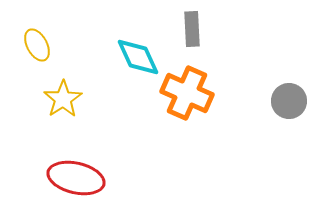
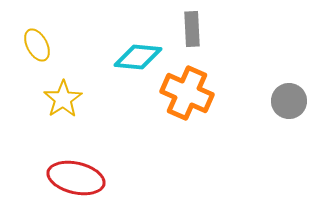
cyan diamond: rotated 60 degrees counterclockwise
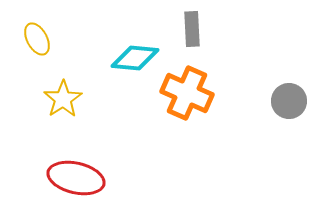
yellow ellipse: moved 6 px up
cyan diamond: moved 3 px left, 1 px down
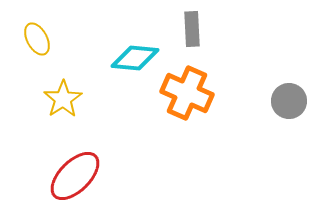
red ellipse: moved 1 px left, 2 px up; rotated 58 degrees counterclockwise
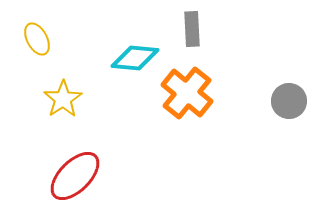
orange cross: rotated 15 degrees clockwise
